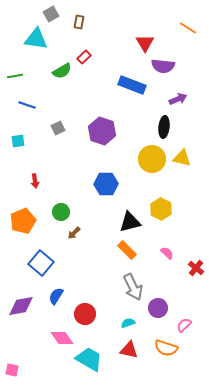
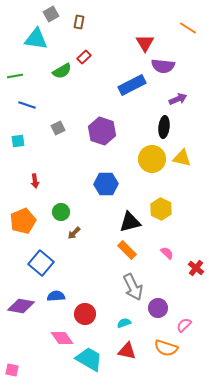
blue rectangle at (132, 85): rotated 48 degrees counterclockwise
blue semicircle at (56, 296): rotated 54 degrees clockwise
purple diamond at (21, 306): rotated 20 degrees clockwise
cyan semicircle at (128, 323): moved 4 px left
red triangle at (129, 350): moved 2 px left, 1 px down
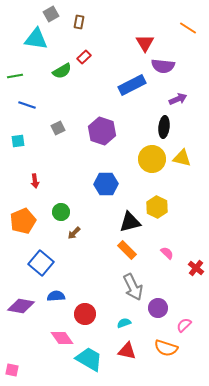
yellow hexagon at (161, 209): moved 4 px left, 2 px up
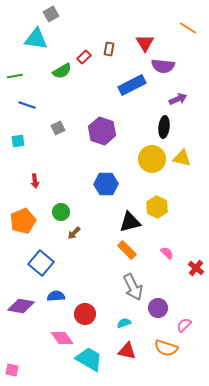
brown rectangle at (79, 22): moved 30 px right, 27 px down
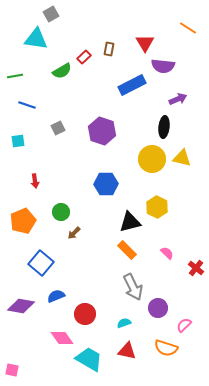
blue semicircle at (56, 296): rotated 18 degrees counterclockwise
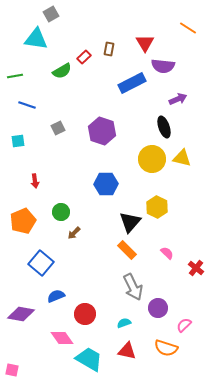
blue rectangle at (132, 85): moved 2 px up
black ellipse at (164, 127): rotated 25 degrees counterclockwise
black triangle at (130, 222): rotated 35 degrees counterclockwise
purple diamond at (21, 306): moved 8 px down
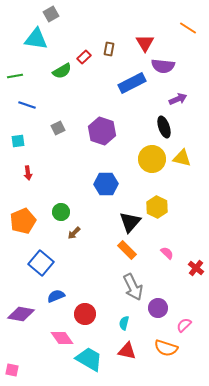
red arrow at (35, 181): moved 7 px left, 8 px up
cyan semicircle at (124, 323): rotated 56 degrees counterclockwise
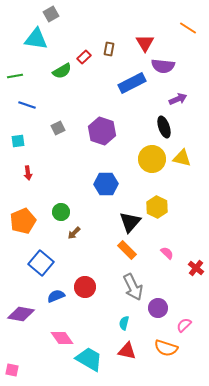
red circle at (85, 314): moved 27 px up
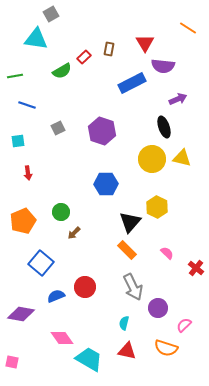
pink square at (12, 370): moved 8 px up
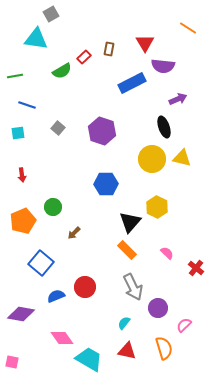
gray square at (58, 128): rotated 24 degrees counterclockwise
cyan square at (18, 141): moved 8 px up
red arrow at (28, 173): moved 6 px left, 2 px down
green circle at (61, 212): moved 8 px left, 5 px up
cyan semicircle at (124, 323): rotated 24 degrees clockwise
orange semicircle at (166, 348): moved 2 px left; rotated 125 degrees counterclockwise
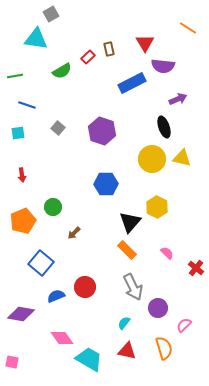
brown rectangle at (109, 49): rotated 24 degrees counterclockwise
red rectangle at (84, 57): moved 4 px right
